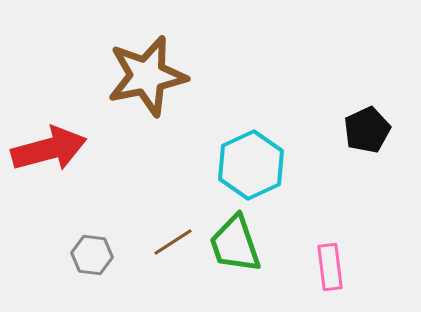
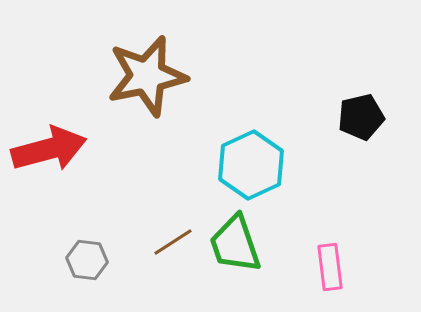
black pentagon: moved 6 px left, 13 px up; rotated 12 degrees clockwise
gray hexagon: moved 5 px left, 5 px down
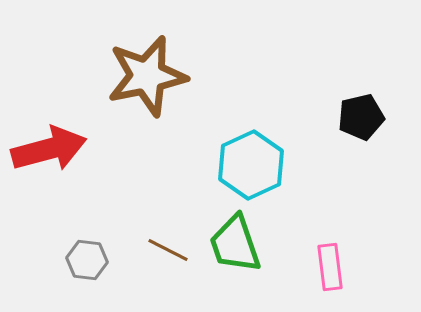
brown line: moved 5 px left, 8 px down; rotated 60 degrees clockwise
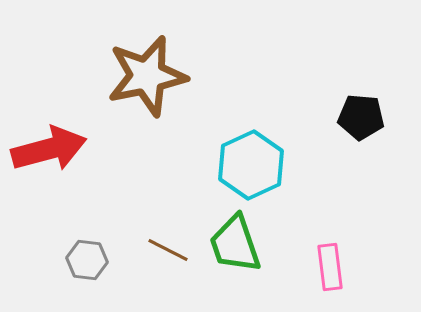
black pentagon: rotated 18 degrees clockwise
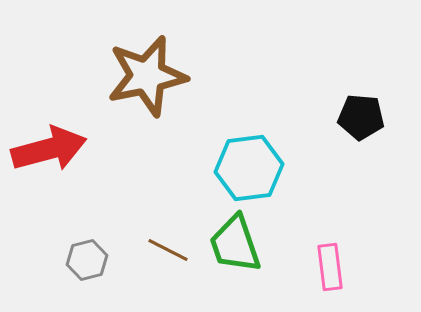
cyan hexagon: moved 2 px left, 3 px down; rotated 18 degrees clockwise
gray hexagon: rotated 21 degrees counterclockwise
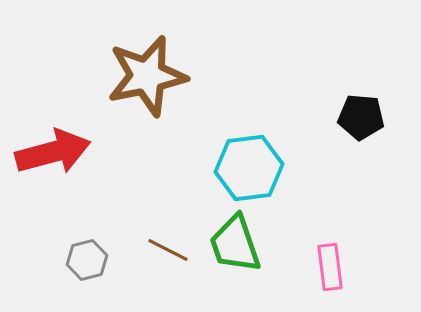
red arrow: moved 4 px right, 3 px down
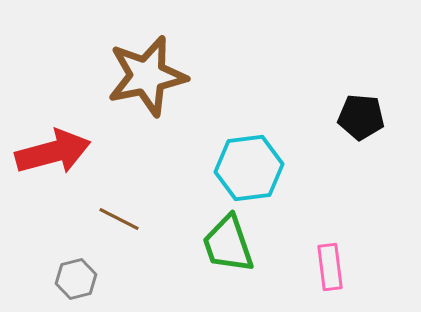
green trapezoid: moved 7 px left
brown line: moved 49 px left, 31 px up
gray hexagon: moved 11 px left, 19 px down
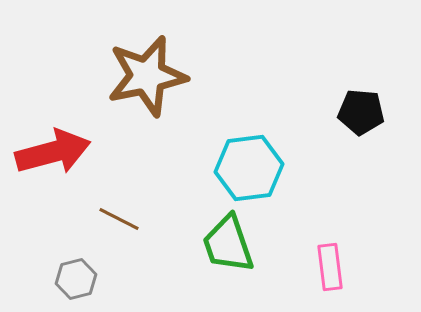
black pentagon: moved 5 px up
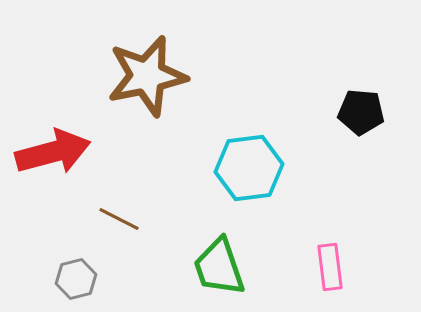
green trapezoid: moved 9 px left, 23 px down
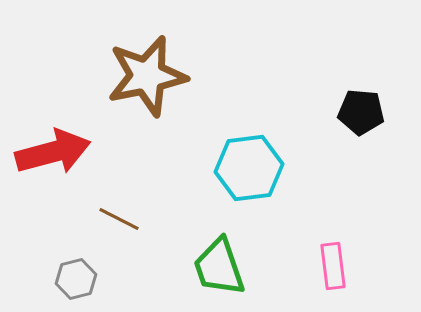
pink rectangle: moved 3 px right, 1 px up
